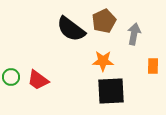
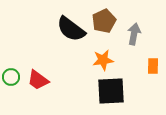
orange star: moved 1 px up; rotated 10 degrees counterclockwise
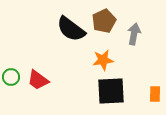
orange rectangle: moved 2 px right, 28 px down
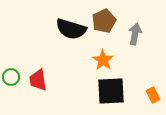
black semicircle: rotated 20 degrees counterclockwise
gray arrow: moved 1 px right
orange star: rotated 30 degrees counterclockwise
red trapezoid: rotated 45 degrees clockwise
orange rectangle: moved 2 px left, 1 px down; rotated 28 degrees counterclockwise
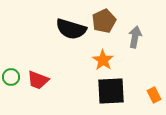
gray arrow: moved 3 px down
red trapezoid: rotated 60 degrees counterclockwise
orange rectangle: moved 1 px right
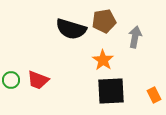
brown pentagon: rotated 15 degrees clockwise
green circle: moved 3 px down
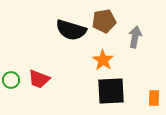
black semicircle: moved 1 px down
red trapezoid: moved 1 px right, 1 px up
orange rectangle: moved 3 px down; rotated 28 degrees clockwise
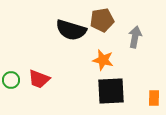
brown pentagon: moved 2 px left, 1 px up
orange star: rotated 20 degrees counterclockwise
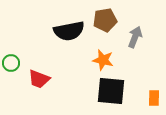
brown pentagon: moved 3 px right
black semicircle: moved 2 px left, 1 px down; rotated 28 degrees counterclockwise
gray arrow: rotated 10 degrees clockwise
green circle: moved 17 px up
black square: rotated 8 degrees clockwise
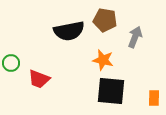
brown pentagon: rotated 20 degrees clockwise
